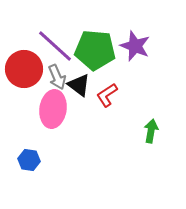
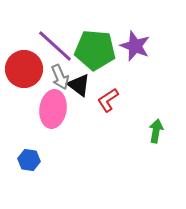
gray arrow: moved 3 px right
red L-shape: moved 1 px right, 5 px down
green arrow: moved 5 px right
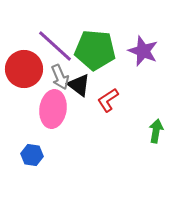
purple star: moved 8 px right, 5 px down
blue hexagon: moved 3 px right, 5 px up
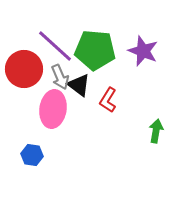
red L-shape: rotated 25 degrees counterclockwise
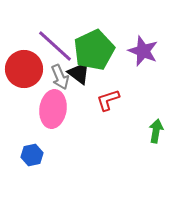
green pentagon: moved 1 px left; rotated 30 degrees counterclockwise
black triangle: moved 12 px up
red L-shape: rotated 40 degrees clockwise
blue hexagon: rotated 20 degrees counterclockwise
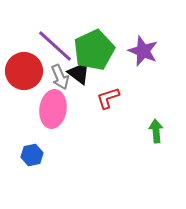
red circle: moved 2 px down
red L-shape: moved 2 px up
green arrow: rotated 15 degrees counterclockwise
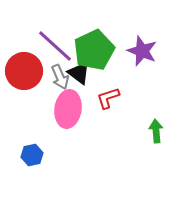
purple star: moved 1 px left
pink ellipse: moved 15 px right
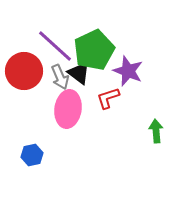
purple star: moved 14 px left, 20 px down
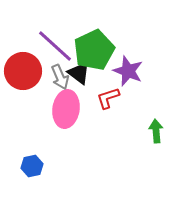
red circle: moved 1 px left
pink ellipse: moved 2 px left
blue hexagon: moved 11 px down
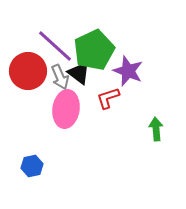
red circle: moved 5 px right
green arrow: moved 2 px up
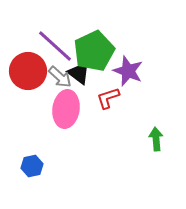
green pentagon: moved 1 px down
gray arrow: rotated 25 degrees counterclockwise
green arrow: moved 10 px down
